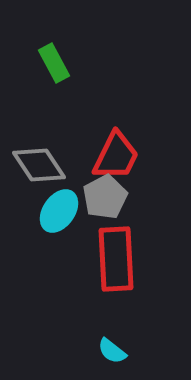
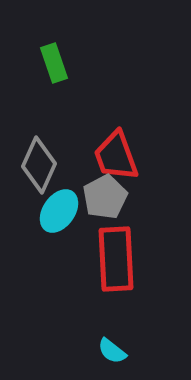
green rectangle: rotated 9 degrees clockwise
red trapezoid: rotated 134 degrees clockwise
gray diamond: rotated 58 degrees clockwise
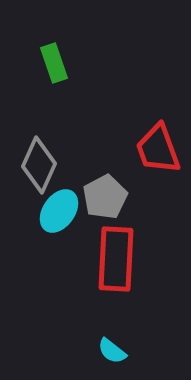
red trapezoid: moved 42 px right, 7 px up
red rectangle: rotated 6 degrees clockwise
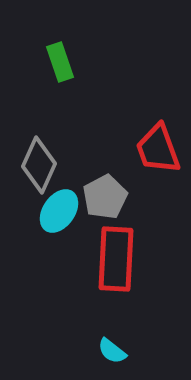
green rectangle: moved 6 px right, 1 px up
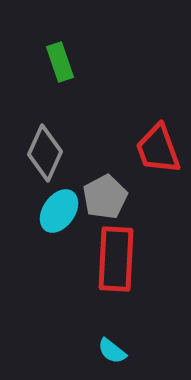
gray diamond: moved 6 px right, 12 px up
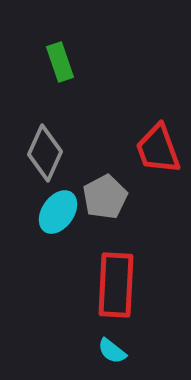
cyan ellipse: moved 1 px left, 1 px down
red rectangle: moved 26 px down
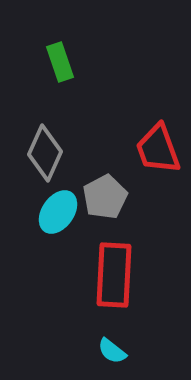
red rectangle: moved 2 px left, 10 px up
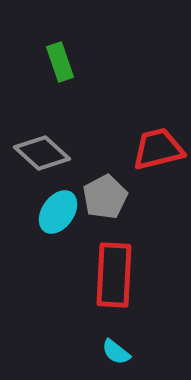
red trapezoid: rotated 96 degrees clockwise
gray diamond: moved 3 px left; rotated 72 degrees counterclockwise
cyan semicircle: moved 4 px right, 1 px down
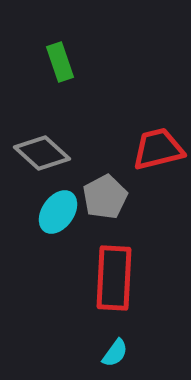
red rectangle: moved 3 px down
cyan semicircle: moved 1 px left, 1 px down; rotated 92 degrees counterclockwise
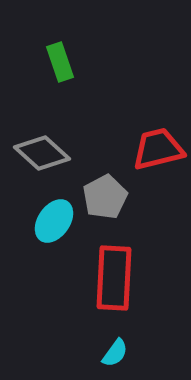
cyan ellipse: moved 4 px left, 9 px down
